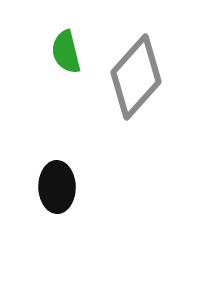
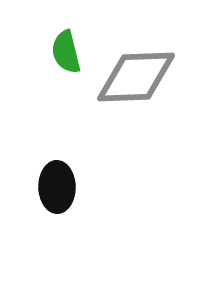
gray diamond: rotated 46 degrees clockwise
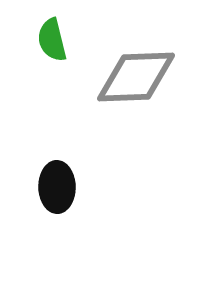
green semicircle: moved 14 px left, 12 px up
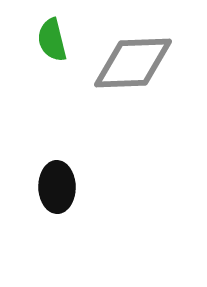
gray diamond: moved 3 px left, 14 px up
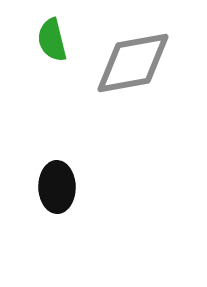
gray diamond: rotated 8 degrees counterclockwise
